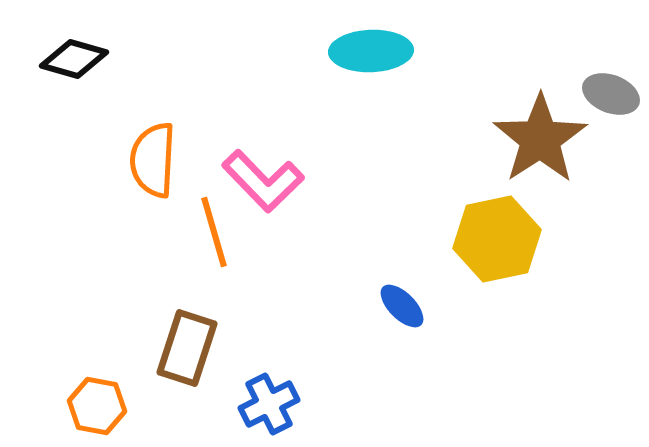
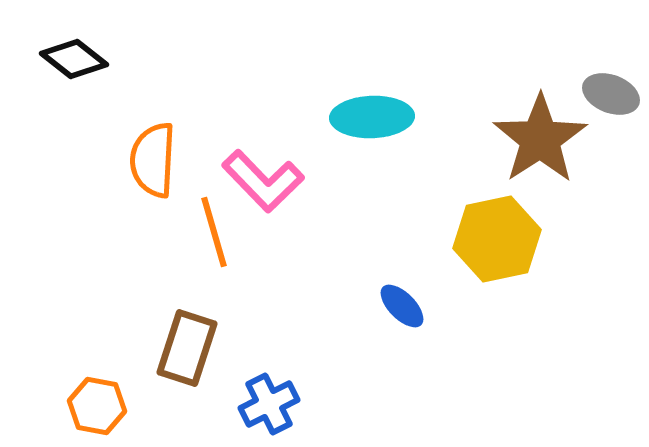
cyan ellipse: moved 1 px right, 66 px down
black diamond: rotated 22 degrees clockwise
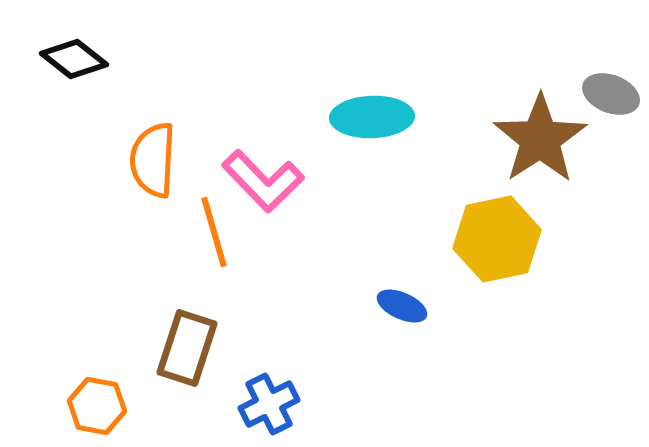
blue ellipse: rotated 21 degrees counterclockwise
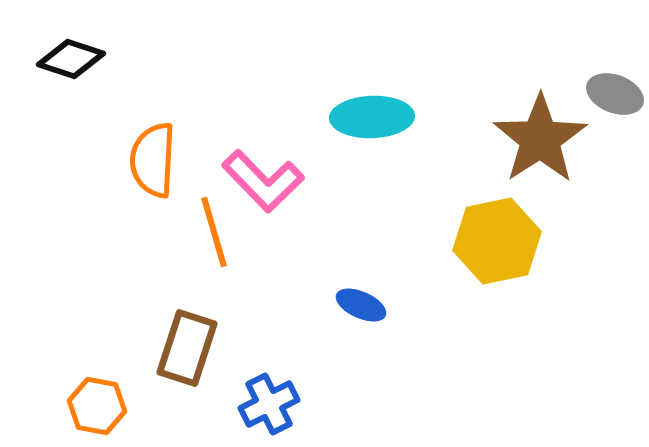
black diamond: moved 3 px left; rotated 20 degrees counterclockwise
gray ellipse: moved 4 px right
yellow hexagon: moved 2 px down
blue ellipse: moved 41 px left, 1 px up
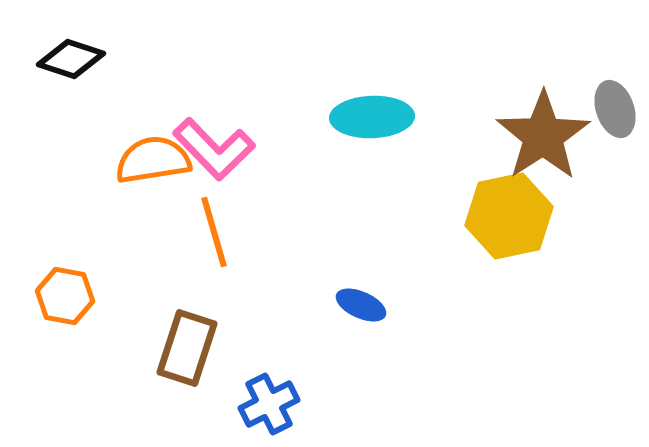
gray ellipse: moved 15 px down; rotated 50 degrees clockwise
brown star: moved 3 px right, 3 px up
orange semicircle: rotated 78 degrees clockwise
pink L-shape: moved 49 px left, 32 px up
yellow hexagon: moved 12 px right, 25 px up
orange hexagon: moved 32 px left, 110 px up
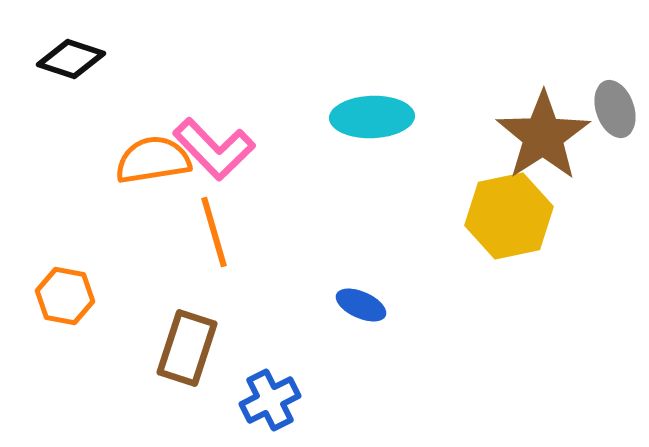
blue cross: moved 1 px right, 4 px up
